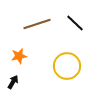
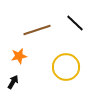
brown line: moved 6 px down
yellow circle: moved 1 px left, 1 px down
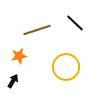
black arrow: moved 1 px up
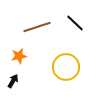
brown line: moved 3 px up
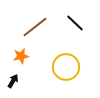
brown line: moved 2 px left; rotated 20 degrees counterclockwise
orange star: moved 2 px right
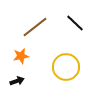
black arrow: moved 4 px right; rotated 40 degrees clockwise
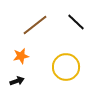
black line: moved 1 px right, 1 px up
brown line: moved 2 px up
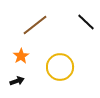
black line: moved 10 px right
orange star: rotated 21 degrees counterclockwise
yellow circle: moved 6 px left
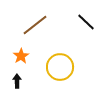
black arrow: rotated 72 degrees counterclockwise
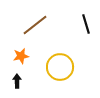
black line: moved 2 px down; rotated 30 degrees clockwise
orange star: rotated 21 degrees clockwise
